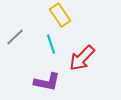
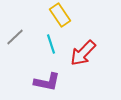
red arrow: moved 1 px right, 5 px up
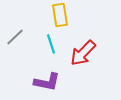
yellow rectangle: rotated 25 degrees clockwise
